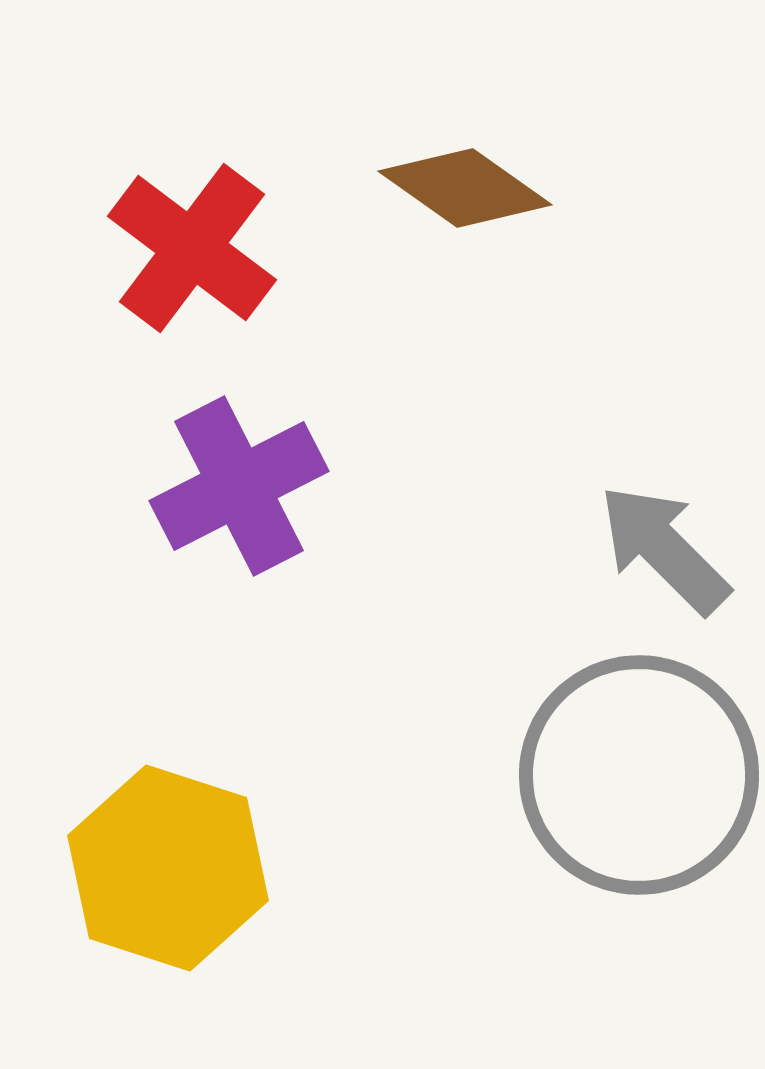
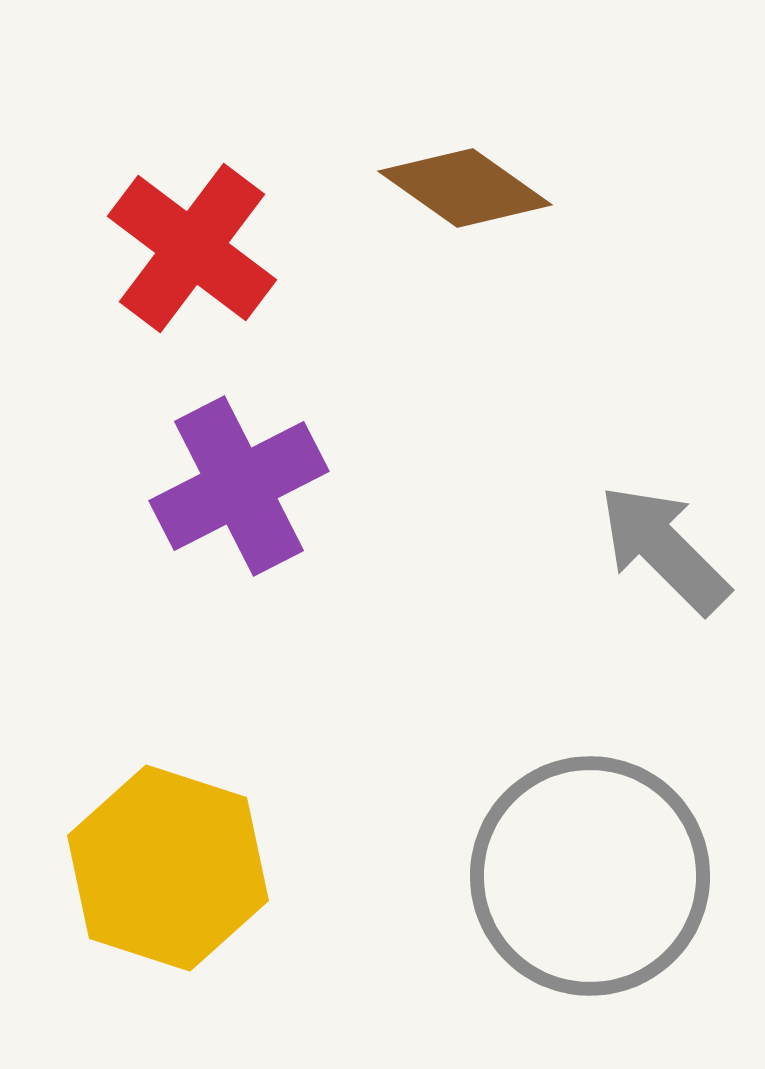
gray circle: moved 49 px left, 101 px down
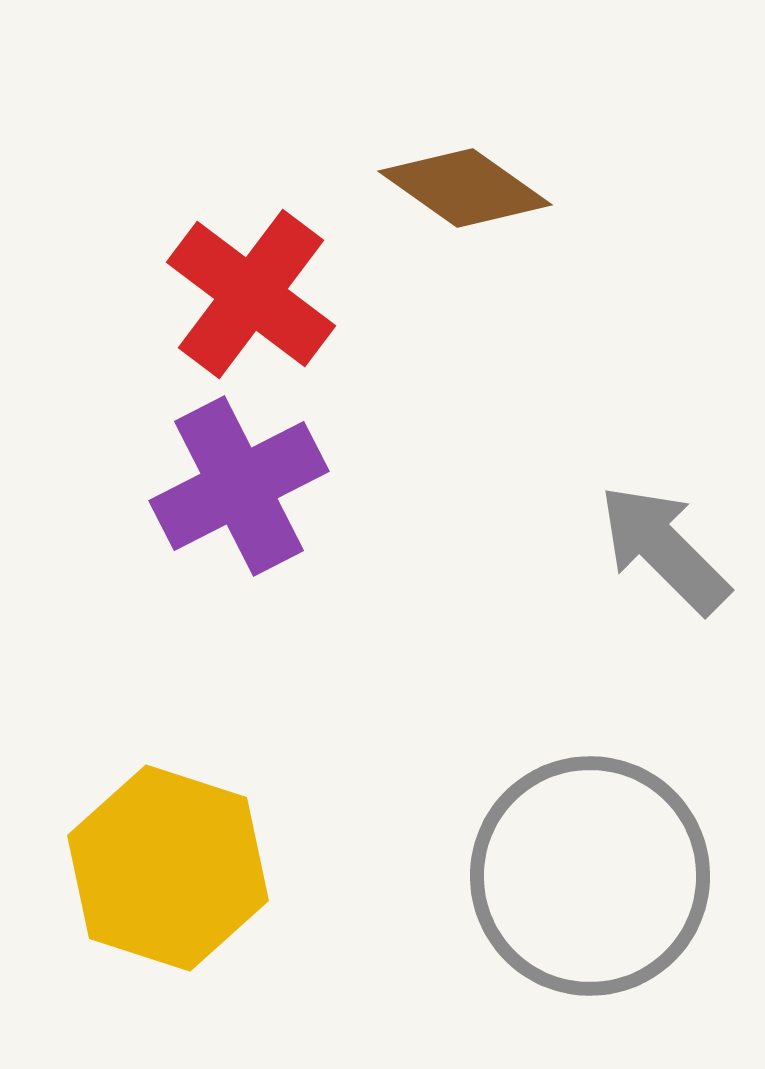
red cross: moved 59 px right, 46 px down
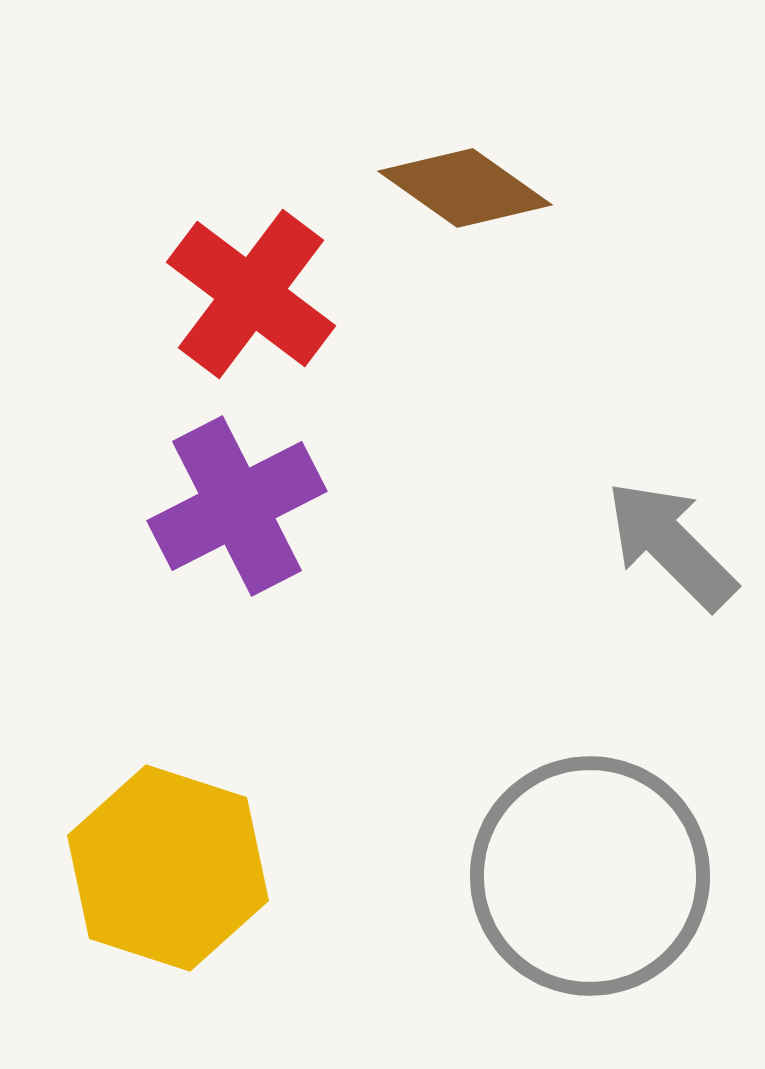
purple cross: moved 2 px left, 20 px down
gray arrow: moved 7 px right, 4 px up
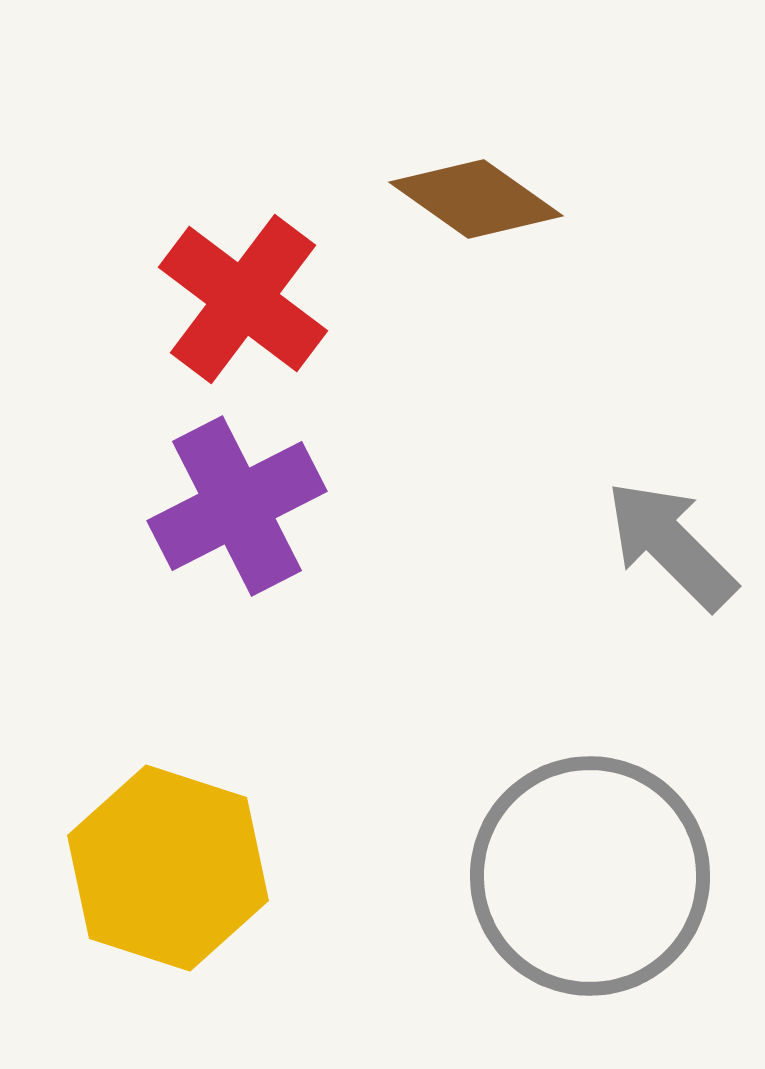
brown diamond: moved 11 px right, 11 px down
red cross: moved 8 px left, 5 px down
